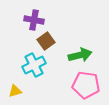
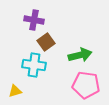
brown square: moved 1 px down
cyan cross: rotated 35 degrees clockwise
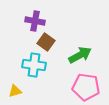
purple cross: moved 1 px right, 1 px down
brown square: rotated 18 degrees counterclockwise
green arrow: rotated 15 degrees counterclockwise
pink pentagon: moved 2 px down
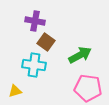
pink pentagon: moved 2 px right, 1 px down
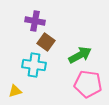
pink pentagon: moved 4 px up
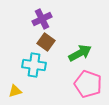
purple cross: moved 7 px right, 2 px up; rotated 36 degrees counterclockwise
green arrow: moved 2 px up
pink pentagon: rotated 12 degrees clockwise
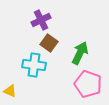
purple cross: moved 1 px left, 1 px down
brown square: moved 3 px right, 1 px down
green arrow: rotated 35 degrees counterclockwise
yellow triangle: moved 5 px left; rotated 40 degrees clockwise
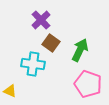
purple cross: rotated 18 degrees counterclockwise
brown square: moved 2 px right
green arrow: moved 3 px up
cyan cross: moved 1 px left, 1 px up
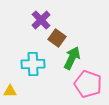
brown square: moved 6 px right, 5 px up
green arrow: moved 8 px left, 8 px down
cyan cross: rotated 10 degrees counterclockwise
yellow triangle: rotated 24 degrees counterclockwise
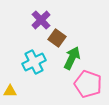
cyan cross: moved 1 px right, 2 px up; rotated 25 degrees counterclockwise
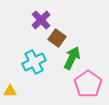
pink pentagon: rotated 16 degrees clockwise
